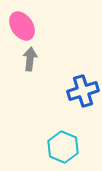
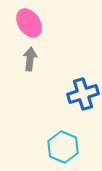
pink ellipse: moved 7 px right, 3 px up
blue cross: moved 3 px down
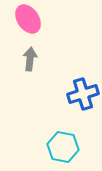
pink ellipse: moved 1 px left, 4 px up
cyan hexagon: rotated 12 degrees counterclockwise
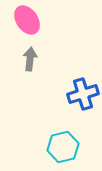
pink ellipse: moved 1 px left, 1 px down
cyan hexagon: rotated 24 degrees counterclockwise
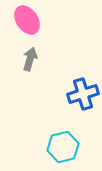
gray arrow: rotated 10 degrees clockwise
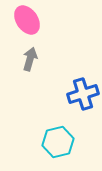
cyan hexagon: moved 5 px left, 5 px up
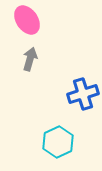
cyan hexagon: rotated 12 degrees counterclockwise
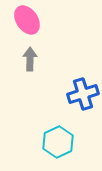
gray arrow: rotated 15 degrees counterclockwise
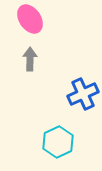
pink ellipse: moved 3 px right, 1 px up
blue cross: rotated 8 degrees counterclockwise
